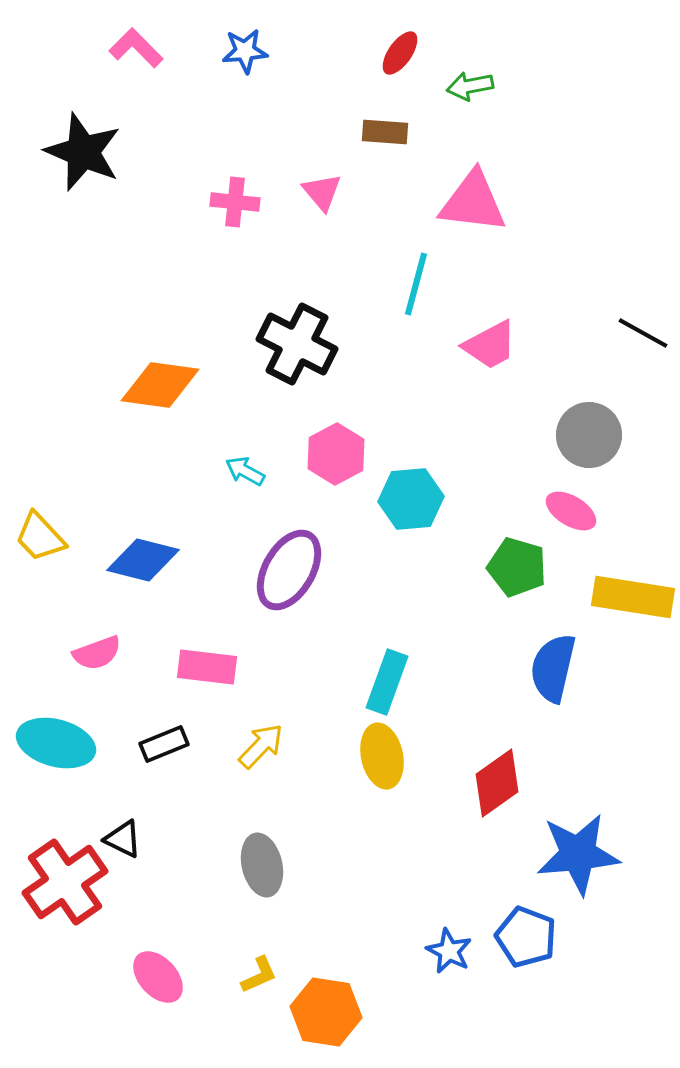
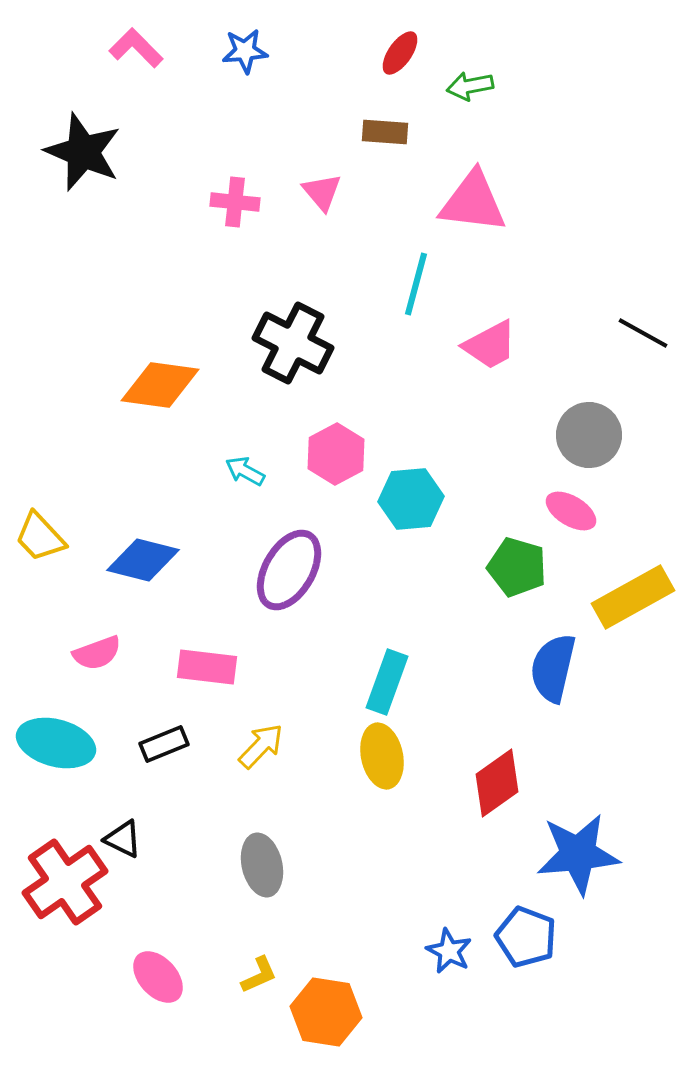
black cross at (297, 344): moved 4 px left, 1 px up
yellow rectangle at (633, 597): rotated 38 degrees counterclockwise
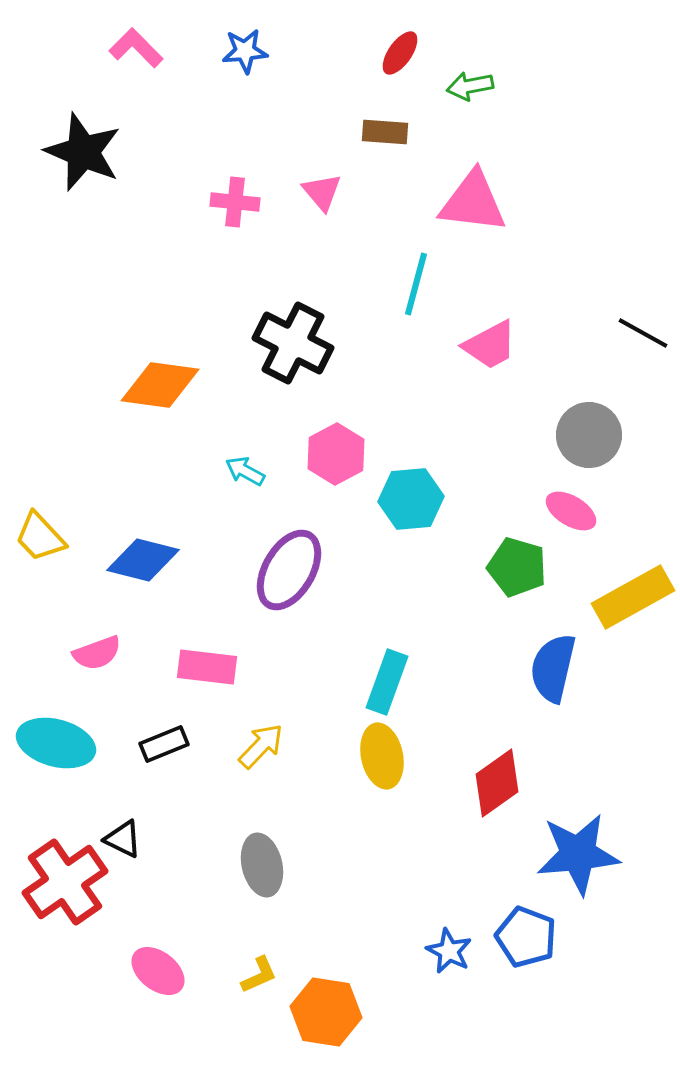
pink ellipse at (158, 977): moved 6 px up; rotated 10 degrees counterclockwise
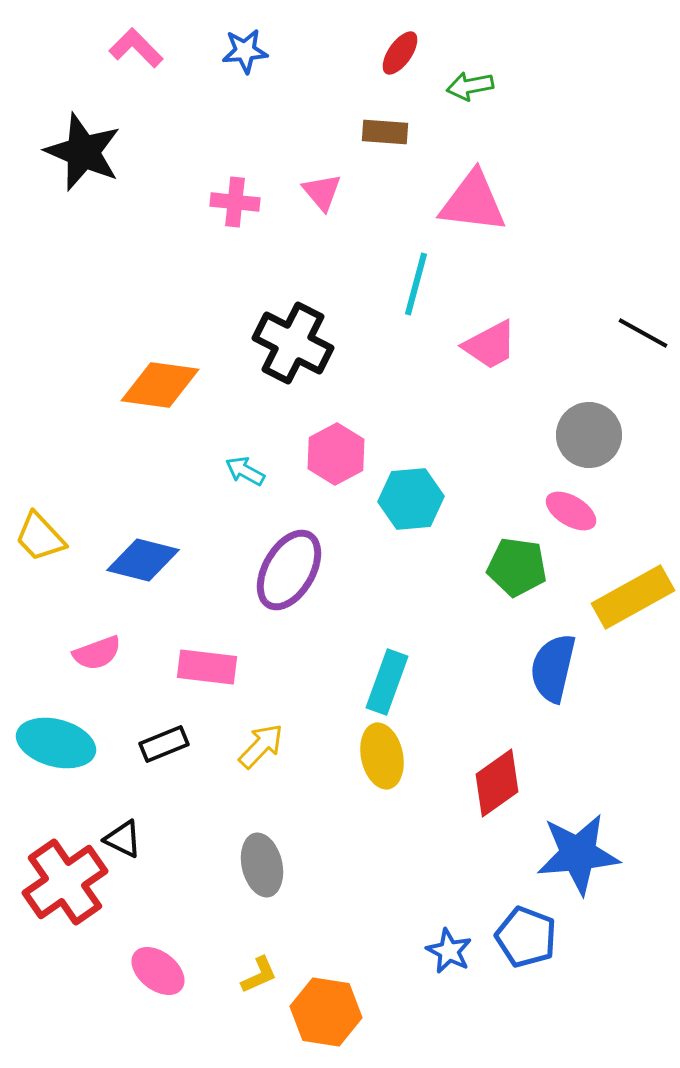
green pentagon at (517, 567): rotated 8 degrees counterclockwise
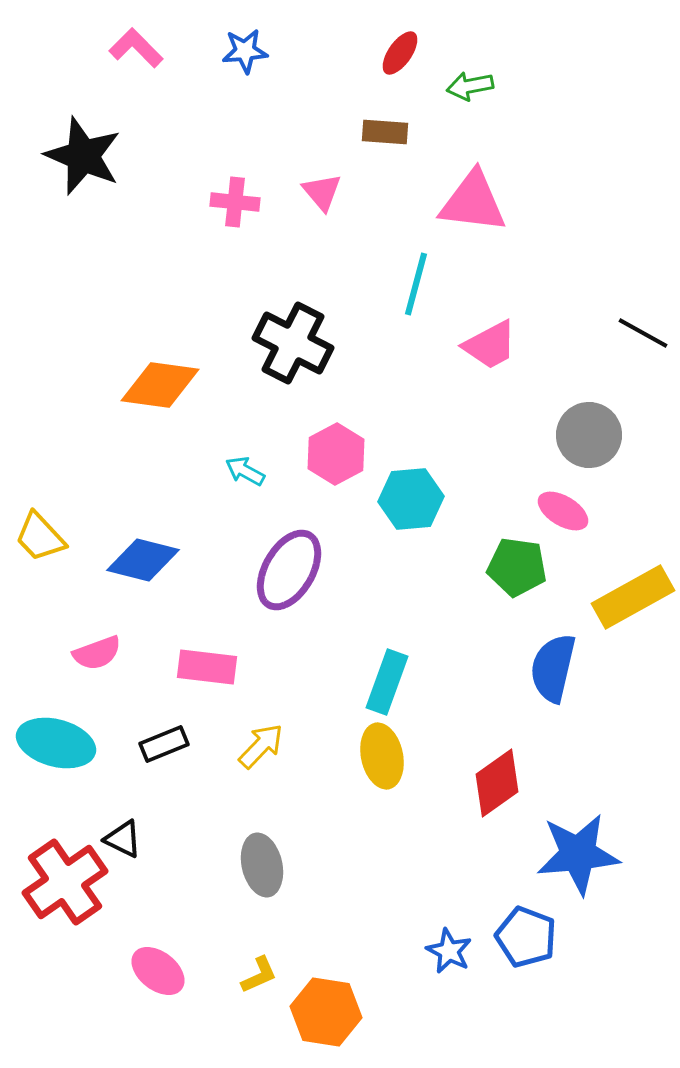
black star at (83, 152): moved 4 px down
pink ellipse at (571, 511): moved 8 px left
